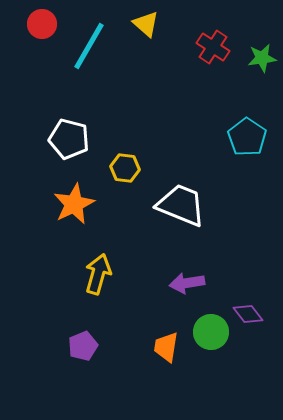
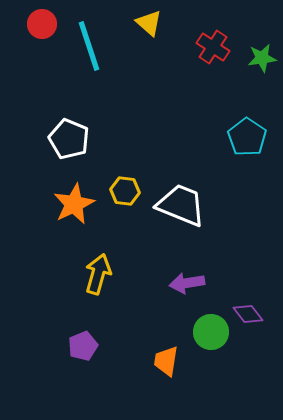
yellow triangle: moved 3 px right, 1 px up
cyan line: rotated 48 degrees counterclockwise
white pentagon: rotated 9 degrees clockwise
yellow hexagon: moved 23 px down
orange trapezoid: moved 14 px down
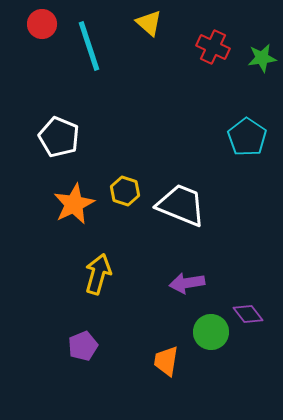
red cross: rotated 8 degrees counterclockwise
white pentagon: moved 10 px left, 2 px up
yellow hexagon: rotated 12 degrees clockwise
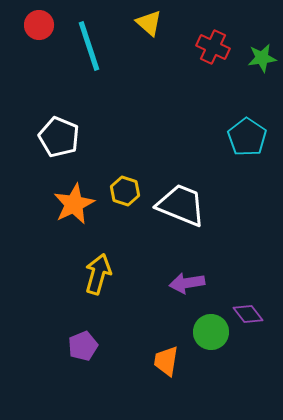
red circle: moved 3 px left, 1 px down
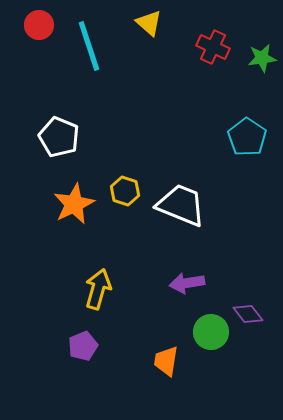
yellow arrow: moved 15 px down
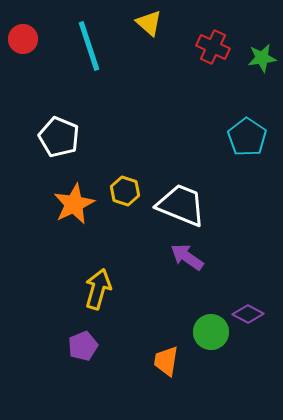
red circle: moved 16 px left, 14 px down
purple arrow: moved 26 px up; rotated 44 degrees clockwise
purple diamond: rotated 24 degrees counterclockwise
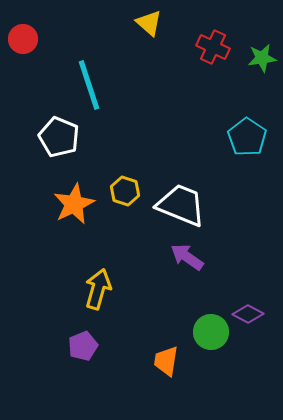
cyan line: moved 39 px down
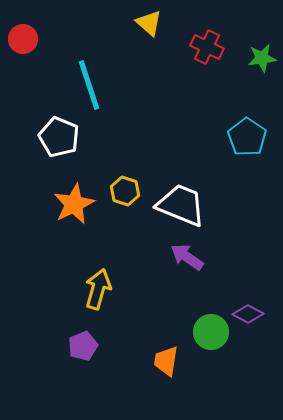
red cross: moved 6 px left
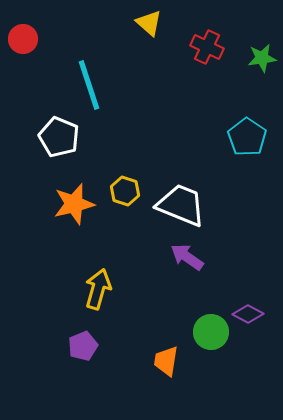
orange star: rotated 12 degrees clockwise
